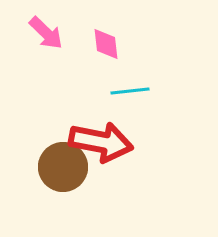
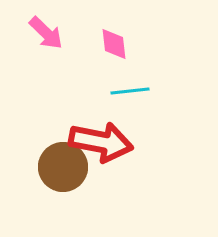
pink diamond: moved 8 px right
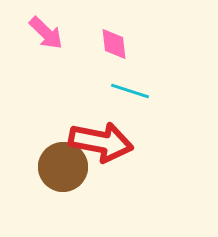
cyan line: rotated 24 degrees clockwise
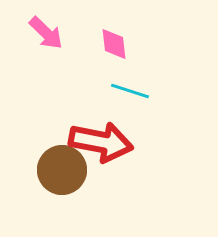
brown circle: moved 1 px left, 3 px down
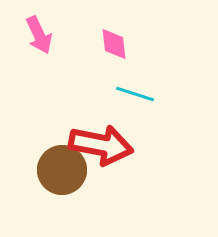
pink arrow: moved 7 px left, 2 px down; rotated 21 degrees clockwise
cyan line: moved 5 px right, 3 px down
red arrow: moved 3 px down
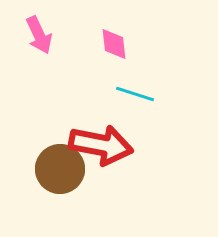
brown circle: moved 2 px left, 1 px up
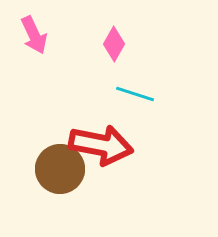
pink arrow: moved 5 px left
pink diamond: rotated 36 degrees clockwise
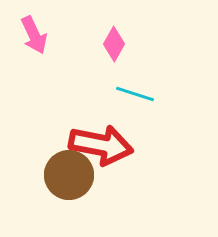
brown circle: moved 9 px right, 6 px down
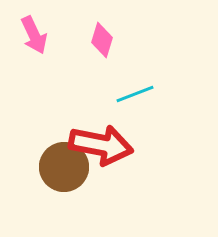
pink diamond: moved 12 px left, 4 px up; rotated 12 degrees counterclockwise
cyan line: rotated 39 degrees counterclockwise
brown circle: moved 5 px left, 8 px up
